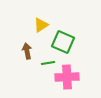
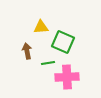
yellow triangle: moved 2 px down; rotated 28 degrees clockwise
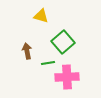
yellow triangle: moved 11 px up; rotated 21 degrees clockwise
green square: rotated 25 degrees clockwise
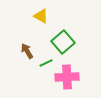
yellow triangle: rotated 14 degrees clockwise
brown arrow: rotated 21 degrees counterclockwise
green line: moved 2 px left; rotated 16 degrees counterclockwise
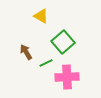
brown arrow: moved 1 px left, 1 px down
